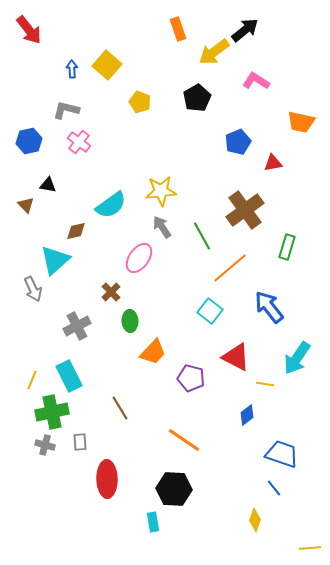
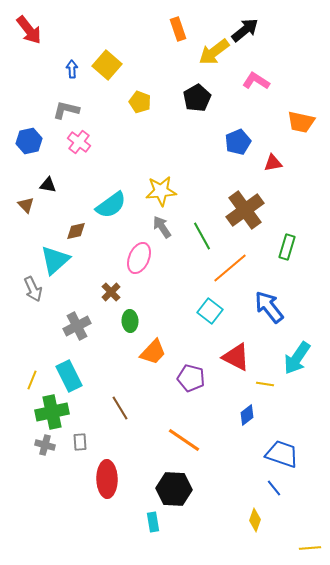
pink ellipse at (139, 258): rotated 12 degrees counterclockwise
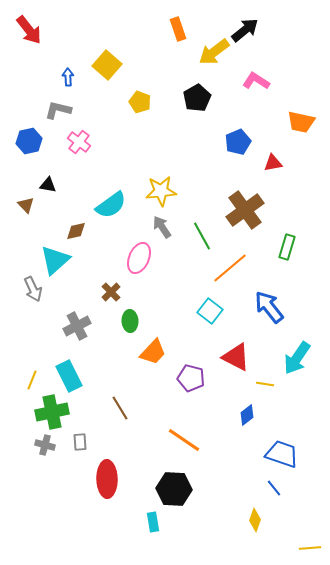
blue arrow at (72, 69): moved 4 px left, 8 px down
gray L-shape at (66, 110): moved 8 px left
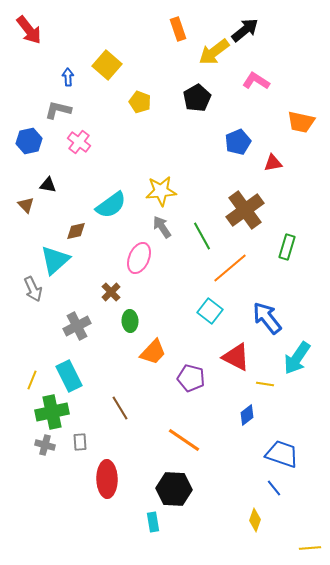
blue arrow at (269, 307): moved 2 px left, 11 px down
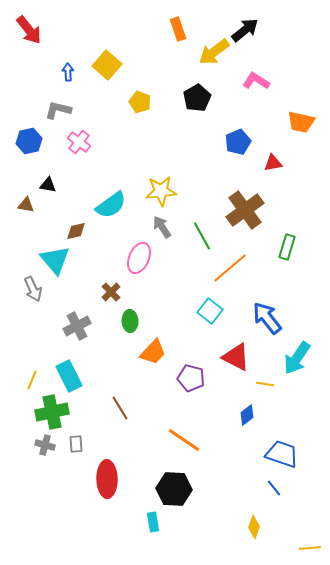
blue arrow at (68, 77): moved 5 px up
brown triangle at (26, 205): rotated 36 degrees counterclockwise
cyan triangle at (55, 260): rotated 28 degrees counterclockwise
gray rectangle at (80, 442): moved 4 px left, 2 px down
yellow diamond at (255, 520): moved 1 px left, 7 px down
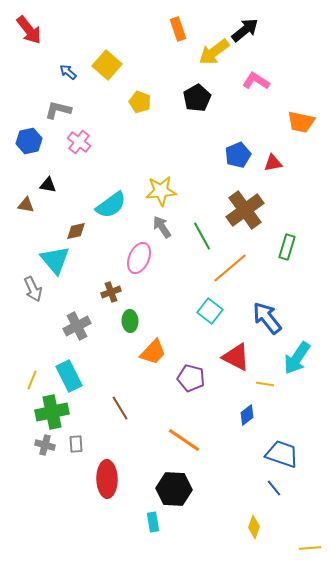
blue arrow at (68, 72): rotated 48 degrees counterclockwise
blue pentagon at (238, 142): moved 13 px down
brown cross at (111, 292): rotated 24 degrees clockwise
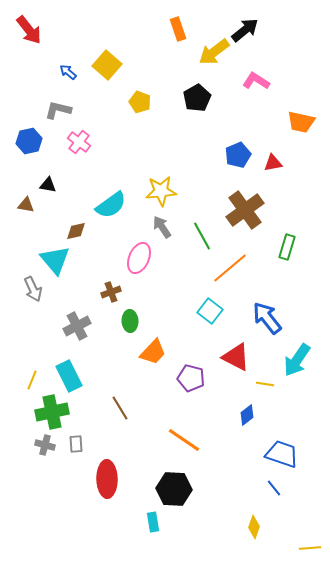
cyan arrow at (297, 358): moved 2 px down
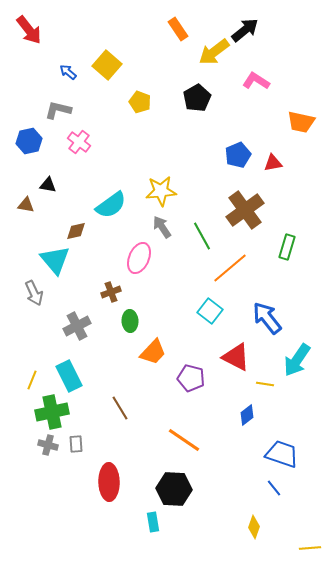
orange rectangle at (178, 29): rotated 15 degrees counterclockwise
gray arrow at (33, 289): moved 1 px right, 4 px down
gray cross at (45, 445): moved 3 px right
red ellipse at (107, 479): moved 2 px right, 3 px down
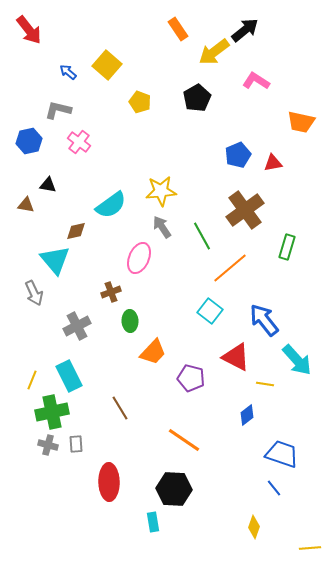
blue arrow at (267, 318): moved 3 px left, 2 px down
cyan arrow at (297, 360): rotated 76 degrees counterclockwise
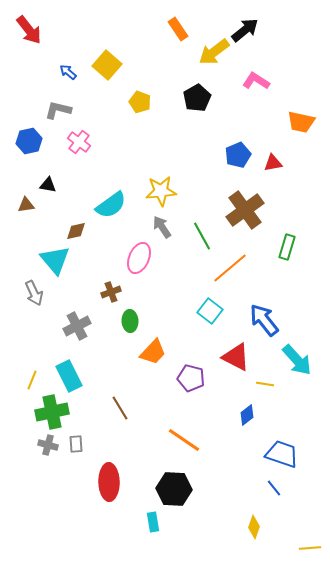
brown triangle at (26, 205): rotated 18 degrees counterclockwise
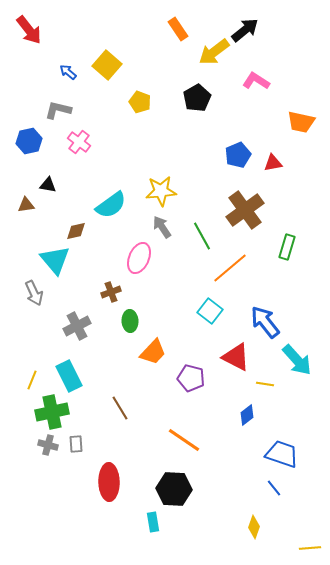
blue arrow at (264, 320): moved 1 px right, 2 px down
